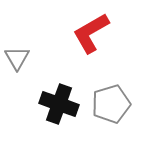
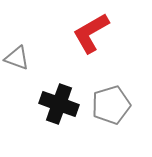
gray triangle: rotated 40 degrees counterclockwise
gray pentagon: moved 1 px down
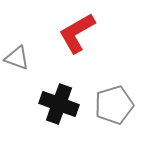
red L-shape: moved 14 px left
gray pentagon: moved 3 px right
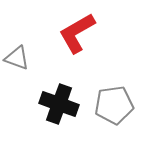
gray pentagon: rotated 9 degrees clockwise
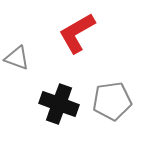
gray pentagon: moved 2 px left, 4 px up
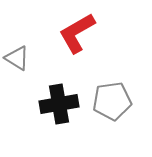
gray triangle: rotated 12 degrees clockwise
black cross: rotated 30 degrees counterclockwise
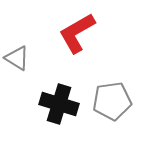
black cross: rotated 27 degrees clockwise
